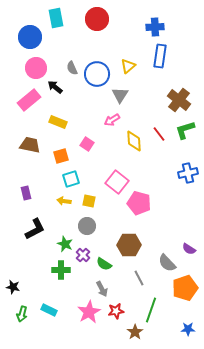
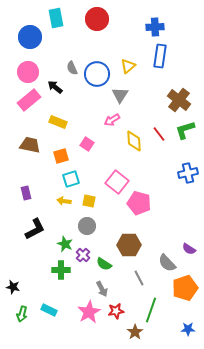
pink circle at (36, 68): moved 8 px left, 4 px down
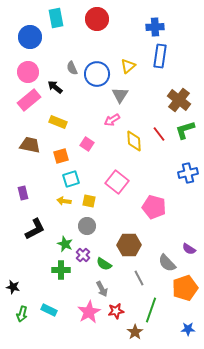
purple rectangle at (26, 193): moved 3 px left
pink pentagon at (139, 203): moved 15 px right, 4 px down
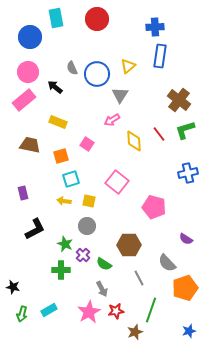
pink rectangle at (29, 100): moved 5 px left
purple semicircle at (189, 249): moved 3 px left, 10 px up
cyan rectangle at (49, 310): rotated 56 degrees counterclockwise
blue star at (188, 329): moved 1 px right, 2 px down; rotated 16 degrees counterclockwise
brown star at (135, 332): rotated 14 degrees clockwise
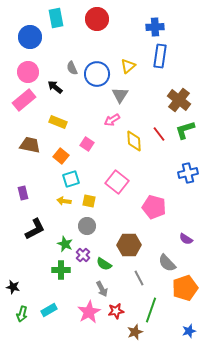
orange square at (61, 156): rotated 35 degrees counterclockwise
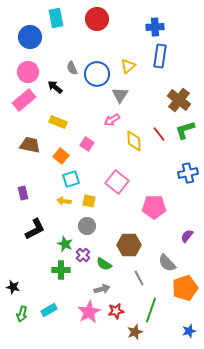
pink pentagon at (154, 207): rotated 15 degrees counterclockwise
purple semicircle at (186, 239): moved 1 px right, 3 px up; rotated 96 degrees clockwise
gray arrow at (102, 289): rotated 77 degrees counterclockwise
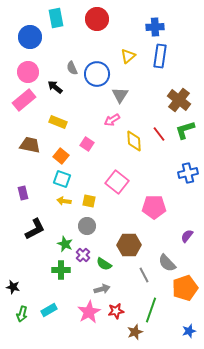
yellow triangle at (128, 66): moved 10 px up
cyan square at (71, 179): moved 9 px left; rotated 36 degrees clockwise
gray line at (139, 278): moved 5 px right, 3 px up
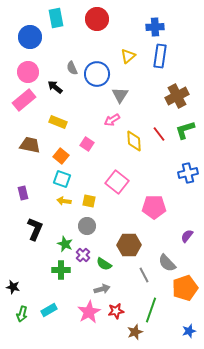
brown cross at (179, 100): moved 2 px left, 4 px up; rotated 25 degrees clockwise
black L-shape at (35, 229): rotated 40 degrees counterclockwise
